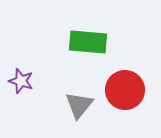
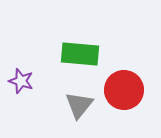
green rectangle: moved 8 px left, 12 px down
red circle: moved 1 px left
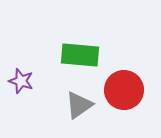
green rectangle: moved 1 px down
gray triangle: rotated 16 degrees clockwise
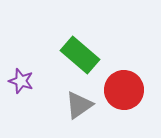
green rectangle: rotated 36 degrees clockwise
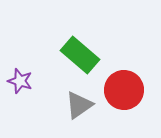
purple star: moved 1 px left
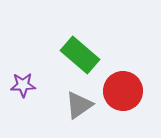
purple star: moved 3 px right, 4 px down; rotated 20 degrees counterclockwise
red circle: moved 1 px left, 1 px down
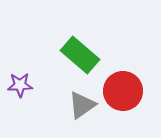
purple star: moved 3 px left
gray triangle: moved 3 px right
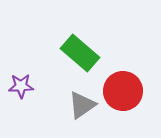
green rectangle: moved 2 px up
purple star: moved 1 px right, 1 px down
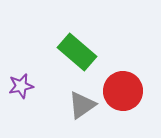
green rectangle: moved 3 px left, 1 px up
purple star: rotated 10 degrees counterclockwise
